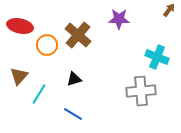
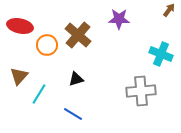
cyan cross: moved 4 px right, 3 px up
black triangle: moved 2 px right
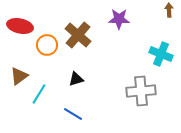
brown arrow: rotated 40 degrees counterclockwise
brown triangle: rotated 12 degrees clockwise
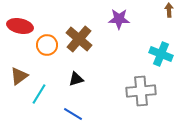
brown cross: moved 1 px right, 4 px down
